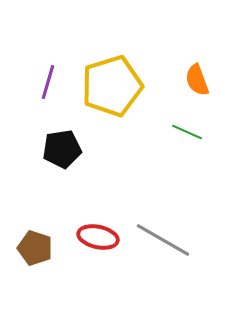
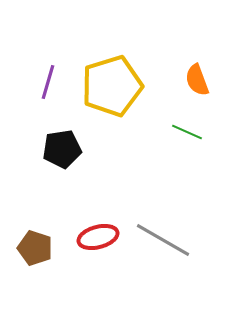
red ellipse: rotated 27 degrees counterclockwise
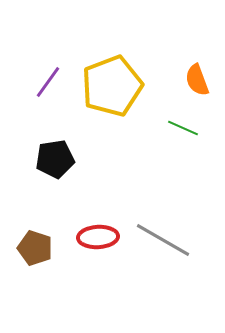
purple line: rotated 20 degrees clockwise
yellow pentagon: rotated 4 degrees counterclockwise
green line: moved 4 px left, 4 px up
black pentagon: moved 7 px left, 10 px down
red ellipse: rotated 12 degrees clockwise
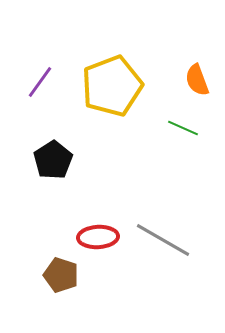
purple line: moved 8 px left
black pentagon: moved 2 px left, 1 px down; rotated 24 degrees counterclockwise
brown pentagon: moved 26 px right, 27 px down
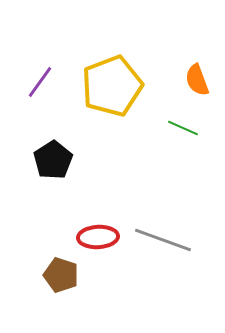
gray line: rotated 10 degrees counterclockwise
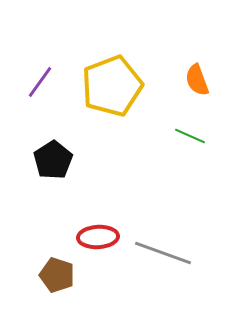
green line: moved 7 px right, 8 px down
gray line: moved 13 px down
brown pentagon: moved 4 px left
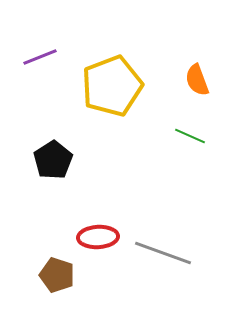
purple line: moved 25 px up; rotated 32 degrees clockwise
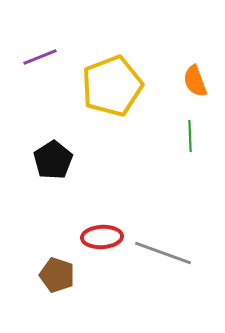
orange semicircle: moved 2 px left, 1 px down
green line: rotated 64 degrees clockwise
red ellipse: moved 4 px right
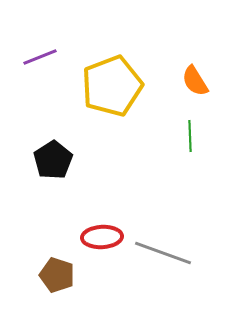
orange semicircle: rotated 12 degrees counterclockwise
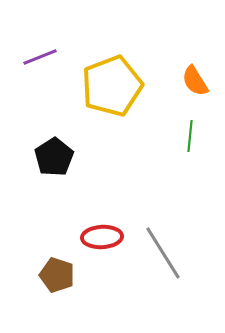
green line: rotated 8 degrees clockwise
black pentagon: moved 1 px right, 3 px up
gray line: rotated 38 degrees clockwise
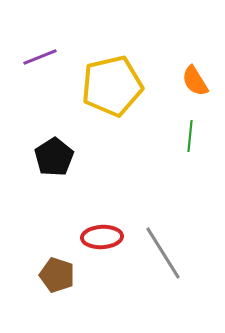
yellow pentagon: rotated 8 degrees clockwise
